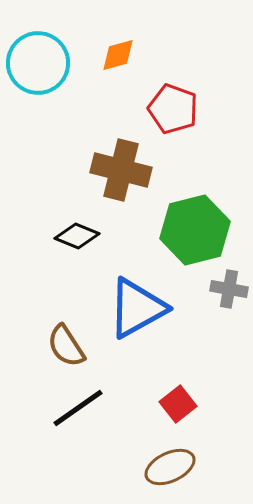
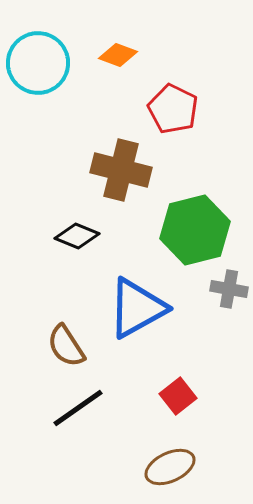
orange diamond: rotated 36 degrees clockwise
red pentagon: rotated 6 degrees clockwise
red square: moved 8 px up
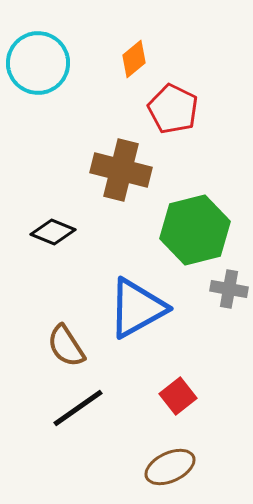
orange diamond: moved 16 px right, 4 px down; rotated 60 degrees counterclockwise
black diamond: moved 24 px left, 4 px up
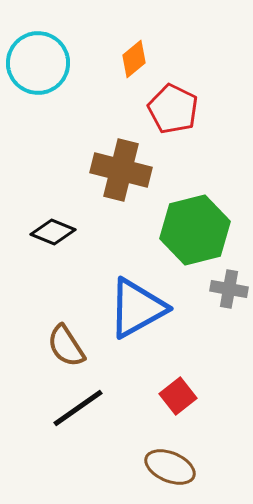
brown ellipse: rotated 48 degrees clockwise
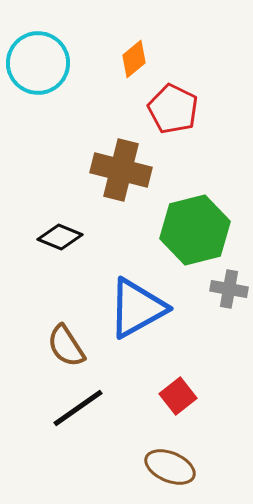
black diamond: moved 7 px right, 5 px down
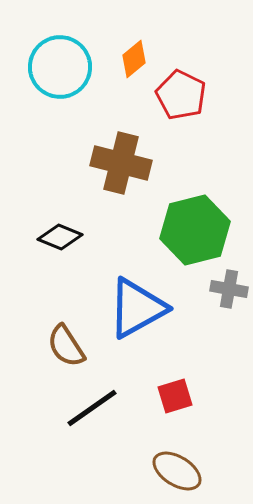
cyan circle: moved 22 px right, 4 px down
red pentagon: moved 8 px right, 14 px up
brown cross: moved 7 px up
red square: moved 3 px left; rotated 21 degrees clockwise
black line: moved 14 px right
brown ellipse: moved 7 px right, 4 px down; rotated 9 degrees clockwise
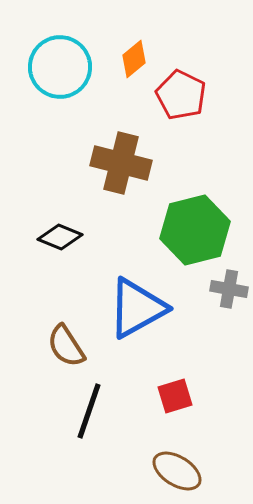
black line: moved 3 px left, 3 px down; rotated 36 degrees counterclockwise
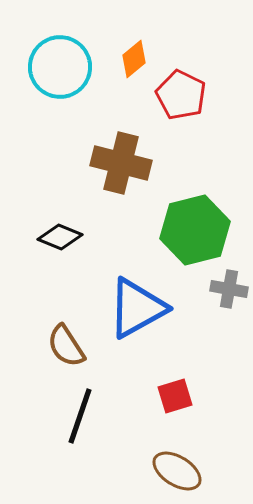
black line: moved 9 px left, 5 px down
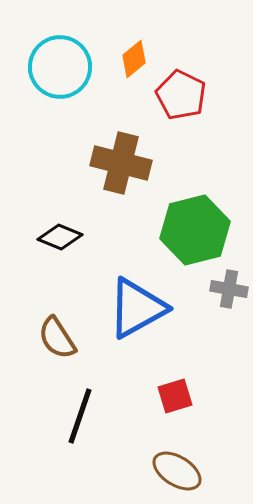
brown semicircle: moved 9 px left, 8 px up
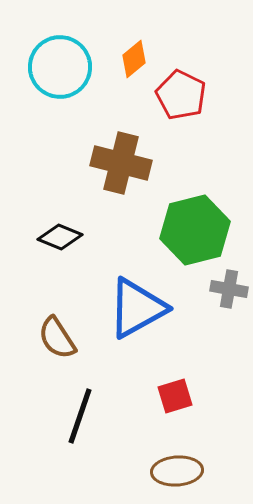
brown ellipse: rotated 36 degrees counterclockwise
